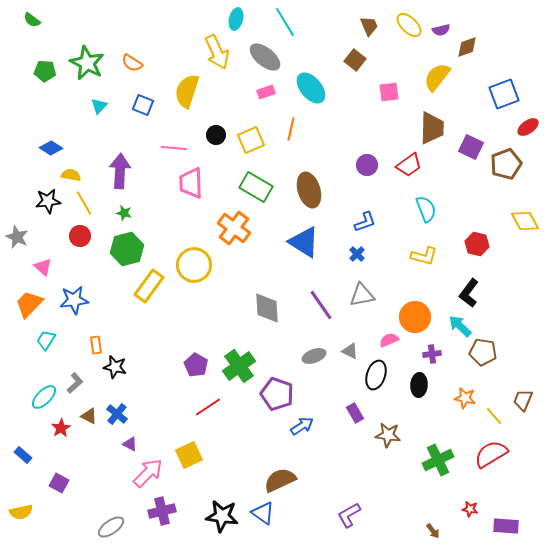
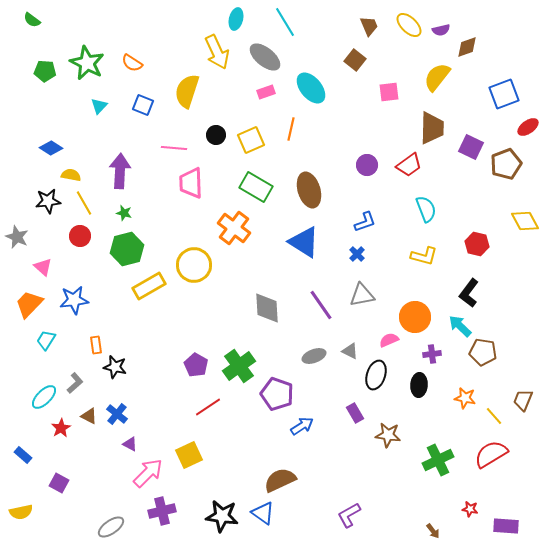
yellow rectangle at (149, 286): rotated 24 degrees clockwise
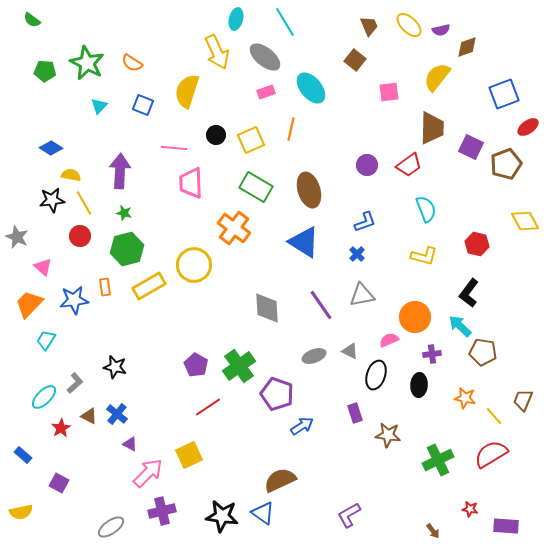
black star at (48, 201): moved 4 px right, 1 px up
orange rectangle at (96, 345): moved 9 px right, 58 px up
purple rectangle at (355, 413): rotated 12 degrees clockwise
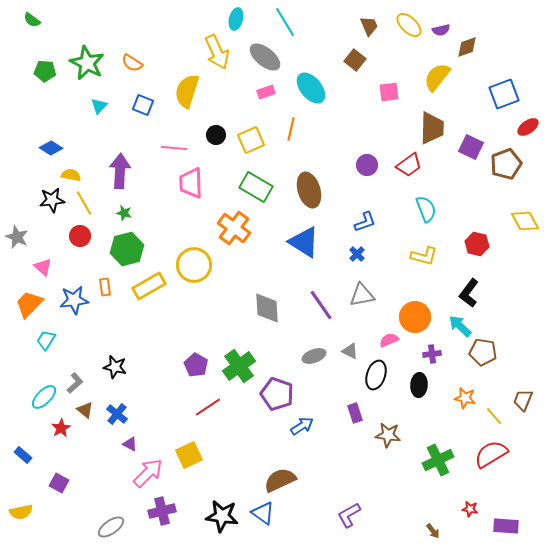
brown triangle at (89, 416): moved 4 px left, 6 px up; rotated 12 degrees clockwise
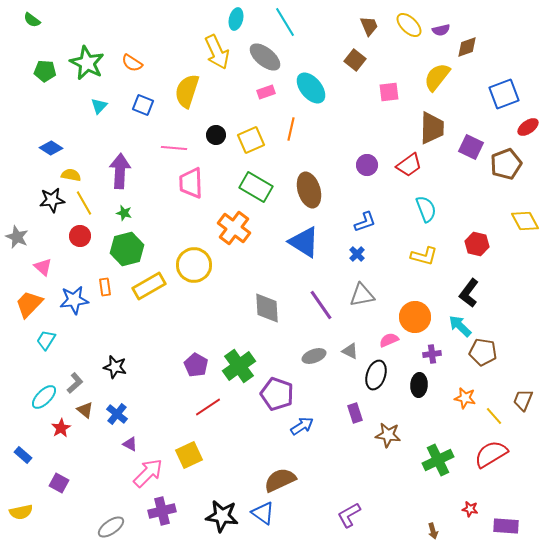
brown arrow at (433, 531): rotated 21 degrees clockwise
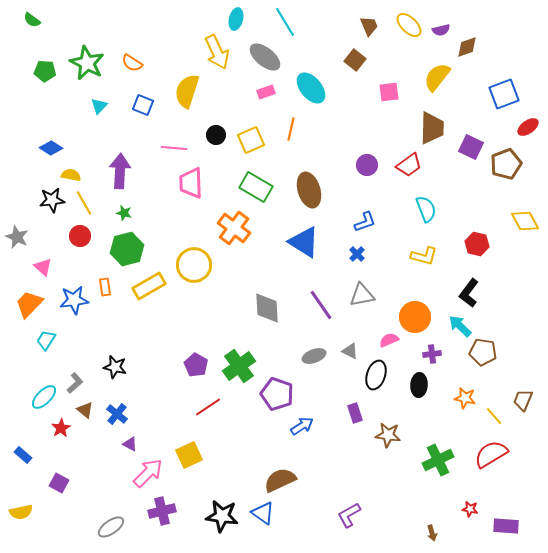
brown arrow at (433, 531): moved 1 px left, 2 px down
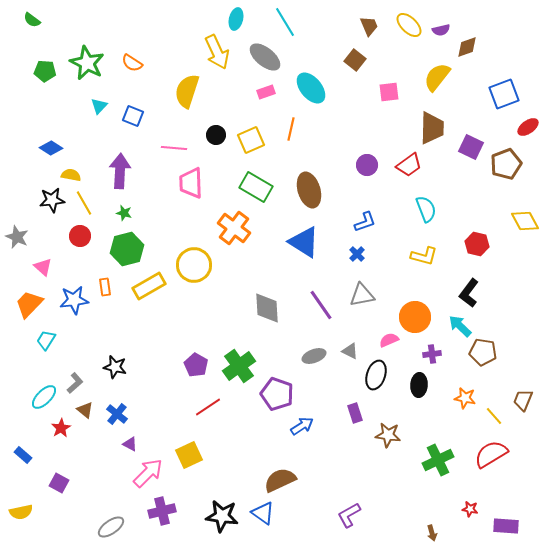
blue square at (143, 105): moved 10 px left, 11 px down
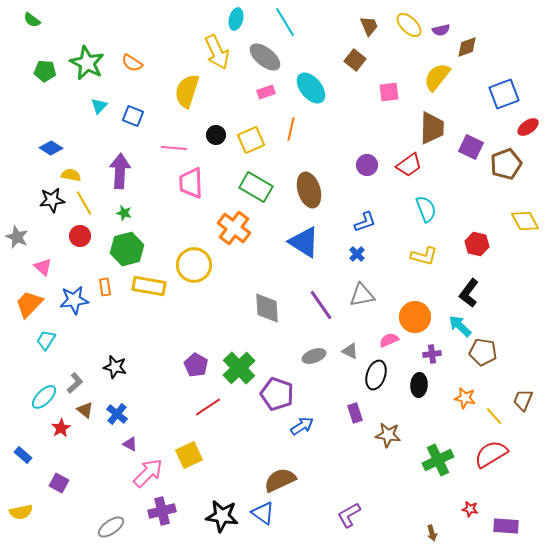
yellow rectangle at (149, 286): rotated 40 degrees clockwise
green cross at (239, 366): moved 2 px down; rotated 8 degrees counterclockwise
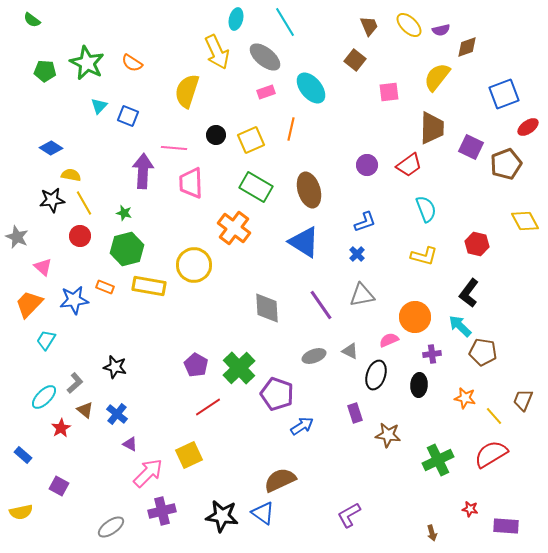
blue square at (133, 116): moved 5 px left
purple arrow at (120, 171): moved 23 px right
orange rectangle at (105, 287): rotated 60 degrees counterclockwise
purple square at (59, 483): moved 3 px down
